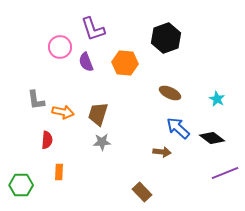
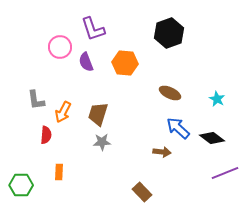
black hexagon: moved 3 px right, 5 px up
orange arrow: rotated 105 degrees clockwise
red semicircle: moved 1 px left, 5 px up
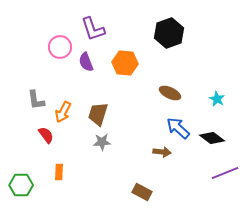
red semicircle: rotated 42 degrees counterclockwise
brown rectangle: rotated 18 degrees counterclockwise
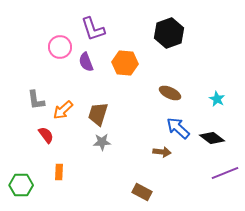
orange arrow: moved 2 px up; rotated 20 degrees clockwise
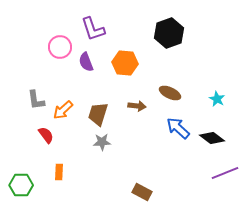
brown arrow: moved 25 px left, 46 px up
